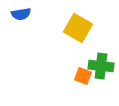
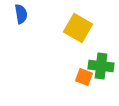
blue semicircle: rotated 90 degrees counterclockwise
orange square: moved 1 px right, 1 px down
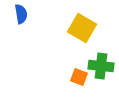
yellow square: moved 4 px right
orange square: moved 5 px left
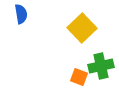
yellow square: rotated 16 degrees clockwise
green cross: rotated 20 degrees counterclockwise
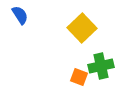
blue semicircle: moved 1 px left, 1 px down; rotated 24 degrees counterclockwise
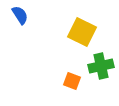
yellow square: moved 4 px down; rotated 20 degrees counterclockwise
orange square: moved 7 px left, 4 px down
